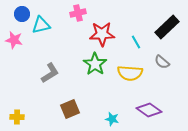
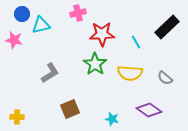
gray semicircle: moved 3 px right, 16 px down
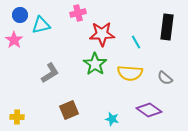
blue circle: moved 2 px left, 1 px down
black rectangle: rotated 40 degrees counterclockwise
pink star: rotated 24 degrees clockwise
brown square: moved 1 px left, 1 px down
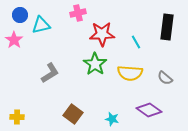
brown square: moved 4 px right, 4 px down; rotated 30 degrees counterclockwise
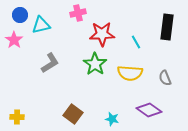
gray L-shape: moved 10 px up
gray semicircle: rotated 28 degrees clockwise
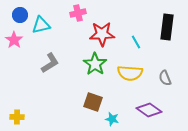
brown square: moved 20 px right, 12 px up; rotated 18 degrees counterclockwise
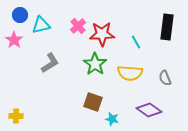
pink cross: moved 13 px down; rotated 28 degrees counterclockwise
yellow cross: moved 1 px left, 1 px up
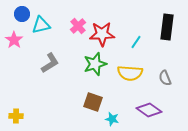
blue circle: moved 2 px right, 1 px up
cyan line: rotated 64 degrees clockwise
green star: rotated 20 degrees clockwise
